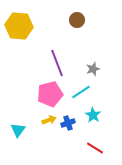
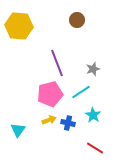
blue cross: rotated 32 degrees clockwise
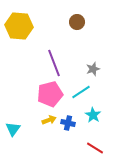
brown circle: moved 2 px down
purple line: moved 3 px left
cyan triangle: moved 5 px left, 1 px up
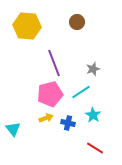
yellow hexagon: moved 8 px right
yellow arrow: moved 3 px left, 2 px up
cyan triangle: rotated 14 degrees counterclockwise
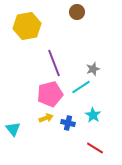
brown circle: moved 10 px up
yellow hexagon: rotated 16 degrees counterclockwise
cyan line: moved 5 px up
